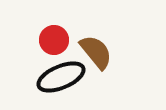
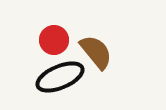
black ellipse: moved 1 px left
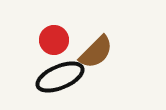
brown semicircle: rotated 84 degrees clockwise
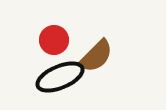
brown semicircle: moved 4 px down
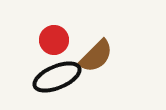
black ellipse: moved 3 px left
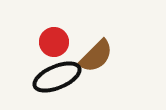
red circle: moved 2 px down
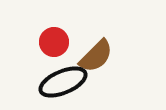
black ellipse: moved 6 px right, 5 px down
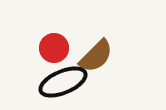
red circle: moved 6 px down
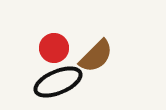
black ellipse: moved 5 px left
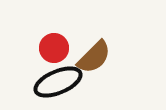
brown semicircle: moved 2 px left, 1 px down
